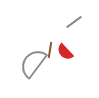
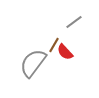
brown line: moved 4 px right, 5 px up; rotated 21 degrees clockwise
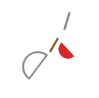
gray line: moved 7 px left, 1 px up; rotated 36 degrees counterclockwise
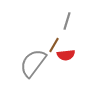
red semicircle: moved 1 px right, 3 px down; rotated 54 degrees counterclockwise
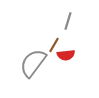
gray line: moved 1 px right
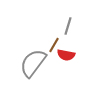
gray line: moved 5 px down
red semicircle: rotated 18 degrees clockwise
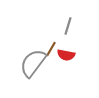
brown line: moved 3 px left, 4 px down
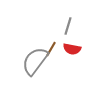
red semicircle: moved 6 px right, 6 px up
gray semicircle: moved 2 px right, 2 px up
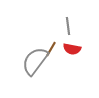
gray line: rotated 24 degrees counterclockwise
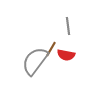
red semicircle: moved 6 px left, 6 px down
